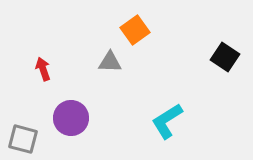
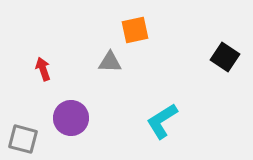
orange square: rotated 24 degrees clockwise
cyan L-shape: moved 5 px left
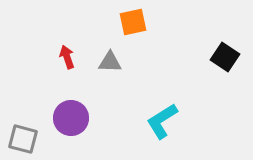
orange square: moved 2 px left, 8 px up
red arrow: moved 24 px right, 12 px up
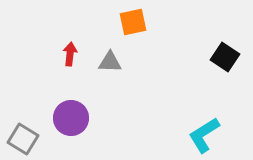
red arrow: moved 3 px right, 3 px up; rotated 25 degrees clockwise
cyan L-shape: moved 42 px right, 14 px down
gray square: rotated 16 degrees clockwise
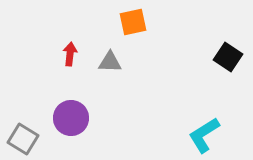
black square: moved 3 px right
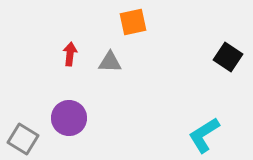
purple circle: moved 2 px left
